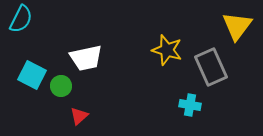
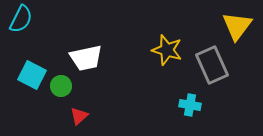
gray rectangle: moved 1 px right, 2 px up
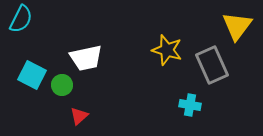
green circle: moved 1 px right, 1 px up
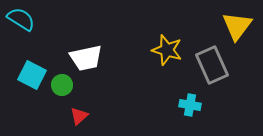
cyan semicircle: rotated 84 degrees counterclockwise
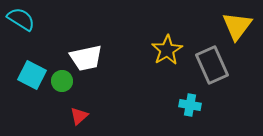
yellow star: rotated 24 degrees clockwise
green circle: moved 4 px up
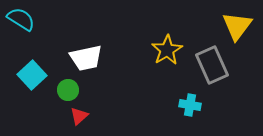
cyan square: rotated 20 degrees clockwise
green circle: moved 6 px right, 9 px down
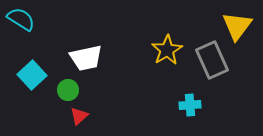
gray rectangle: moved 5 px up
cyan cross: rotated 15 degrees counterclockwise
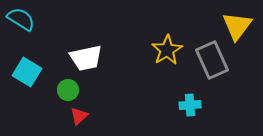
cyan square: moved 5 px left, 3 px up; rotated 16 degrees counterclockwise
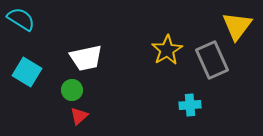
green circle: moved 4 px right
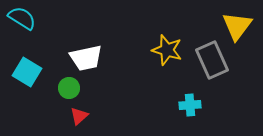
cyan semicircle: moved 1 px right, 1 px up
yellow star: rotated 24 degrees counterclockwise
green circle: moved 3 px left, 2 px up
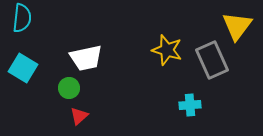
cyan semicircle: rotated 64 degrees clockwise
cyan square: moved 4 px left, 4 px up
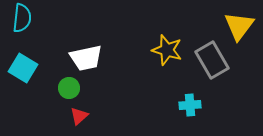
yellow triangle: moved 2 px right
gray rectangle: rotated 6 degrees counterclockwise
